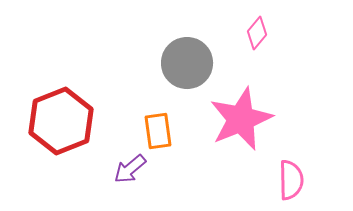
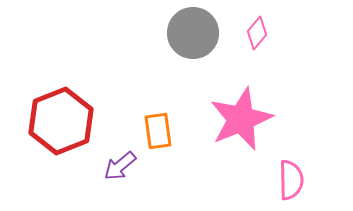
gray circle: moved 6 px right, 30 px up
purple arrow: moved 10 px left, 3 px up
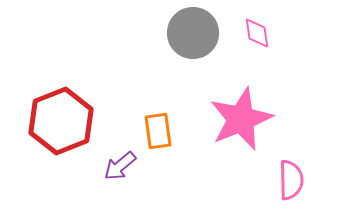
pink diamond: rotated 48 degrees counterclockwise
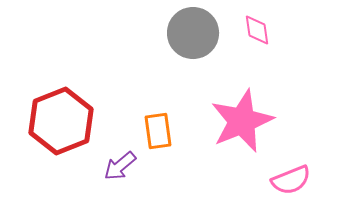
pink diamond: moved 3 px up
pink star: moved 1 px right, 2 px down
pink semicircle: rotated 69 degrees clockwise
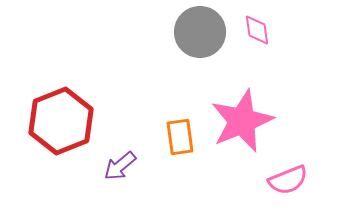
gray circle: moved 7 px right, 1 px up
orange rectangle: moved 22 px right, 6 px down
pink semicircle: moved 3 px left
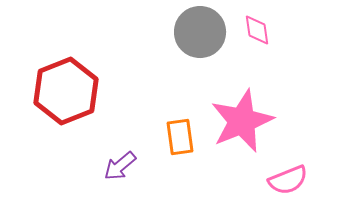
red hexagon: moved 5 px right, 30 px up
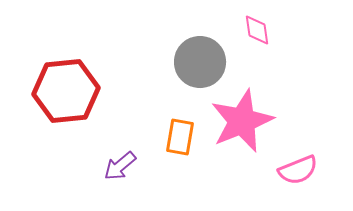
gray circle: moved 30 px down
red hexagon: rotated 16 degrees clockwise
orange rectangle: rotated 18 degrees clockwise
pink semicircle: moved 10 px right, 10 px up
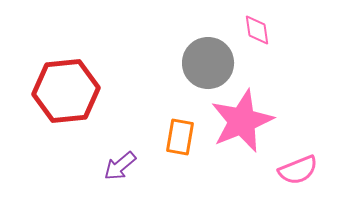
gray circle: moved 8 px right, 1 px down
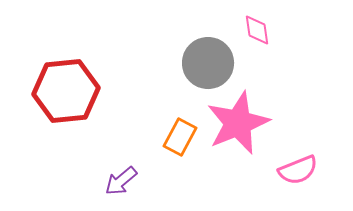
pink star: moved 4 px left, 2 px down
orange rectangle: rotated 18 degrees clockwise
purple arrow: moved 1 px right, 15 px down
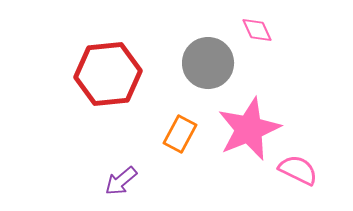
pink diamond: rotated 16 degrees counterclockwise
red hexagon: moved 42 px right, 17 px up
pink star: moved 11 px right, 6 px down
orange rectangle: moved 3 px up
pink semicircle: rotated 132 degrees counterclockwise
